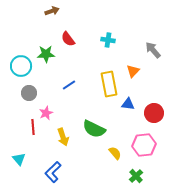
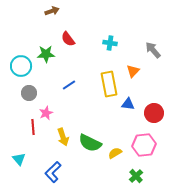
cyan cross: moved 2 px right, 3 px down
green semicircle: moved 4 px left, 14 px down
yellow semicircle: rotated 80 degrees counterclockwise
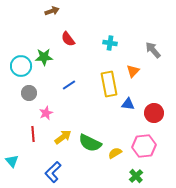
green star: moved 2 px left, 3 px down
red line: moved 7 px down
yellow arrow: rotated 108 degrees counterclockwise
pink hexagon: moved 1 px down
cyan triangle: moved 7 px left, 2 px down
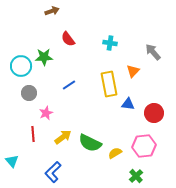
gray arrow: moved 2 px down
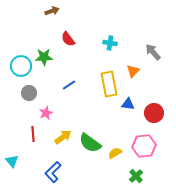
green semicircle: rotated 10 degrees clockwise
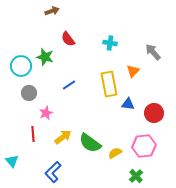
green star: moved 1 px right; rotated 18 degrees clockwise
